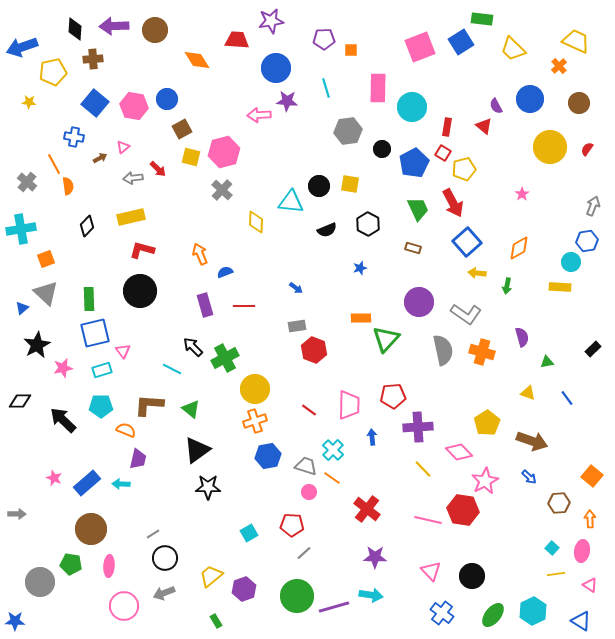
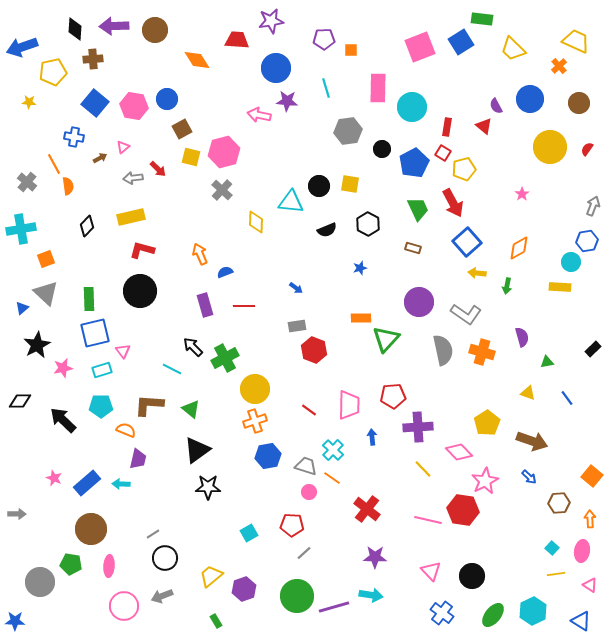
pink arrow at (259, 115): rotated 15 degrees clockwise
gray arrow at (164, 593): moved 2 px left, 3 px down
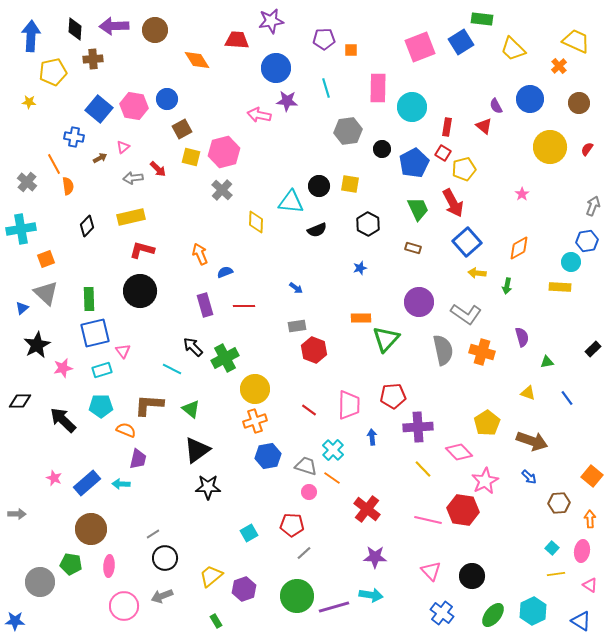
blue arrow at (22, 47): moved 9 px right, 11 px up; rotated 112 degrees clockwise
blue square at (95, 103): moved 4 px right, 6 px down
black semicircle at (327, 230): moved 10 px left
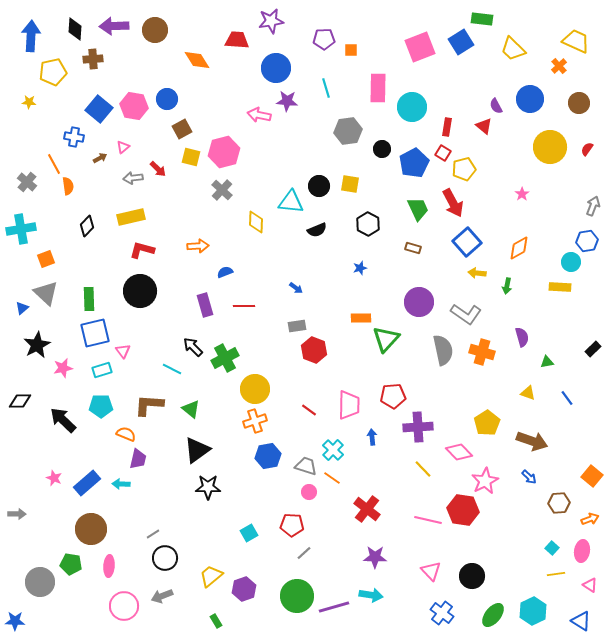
orange arrow at (200, 254): moved 2 px left, 8 px up; rotated 110 degrees clockwise
orange semicircle at (126, 430): moved 4 px down
orange arrow at (590, 519): rotated 72 degrees clockwise
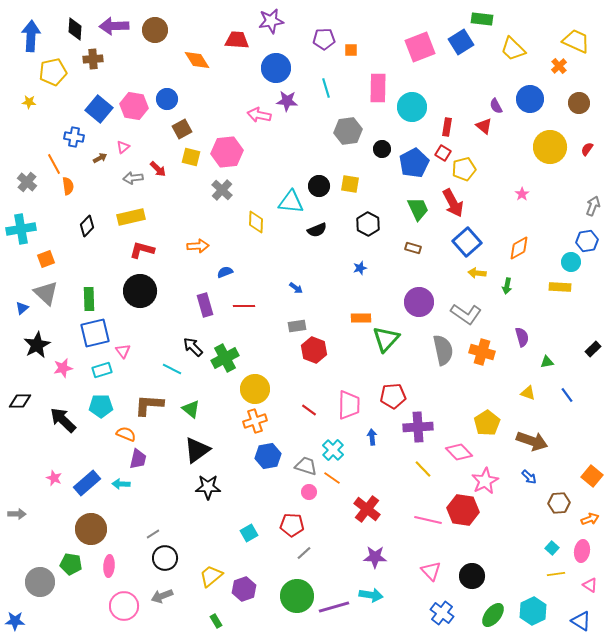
pink hexagon at (224, 152): moved 3 px right; rotated 8 degrees clockwise
blue line at (567, 398): moved 3 px up
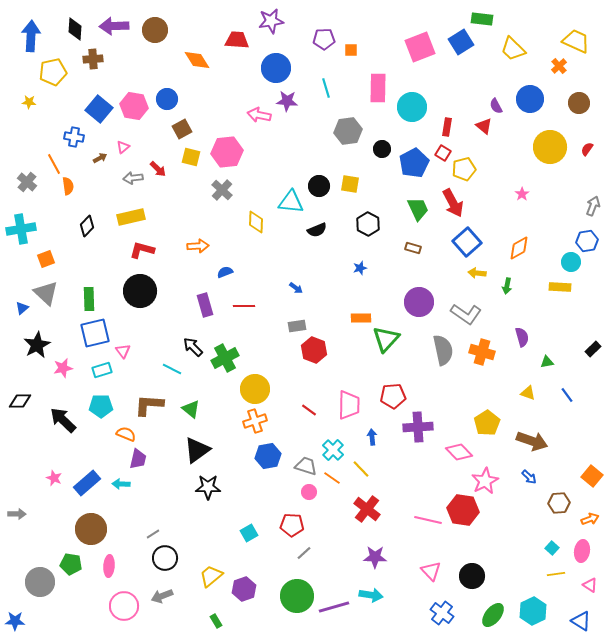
yellow line at (423, 469): moved 62 px left
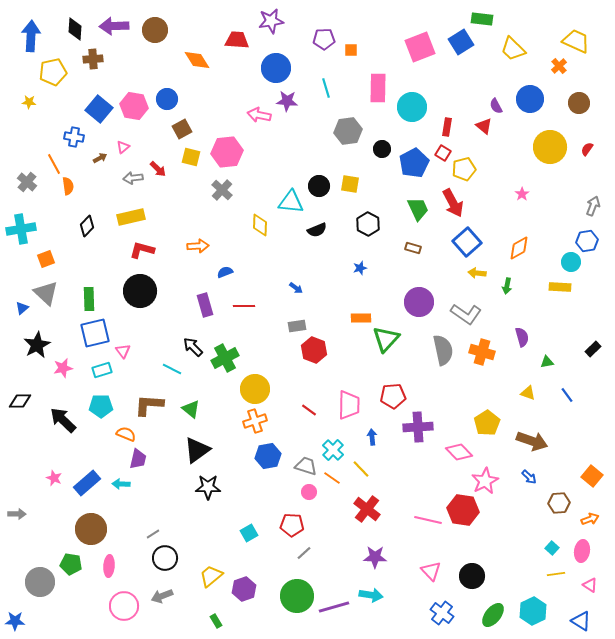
yellow diamond at (256, 222): moved 4 px right, 3 px down
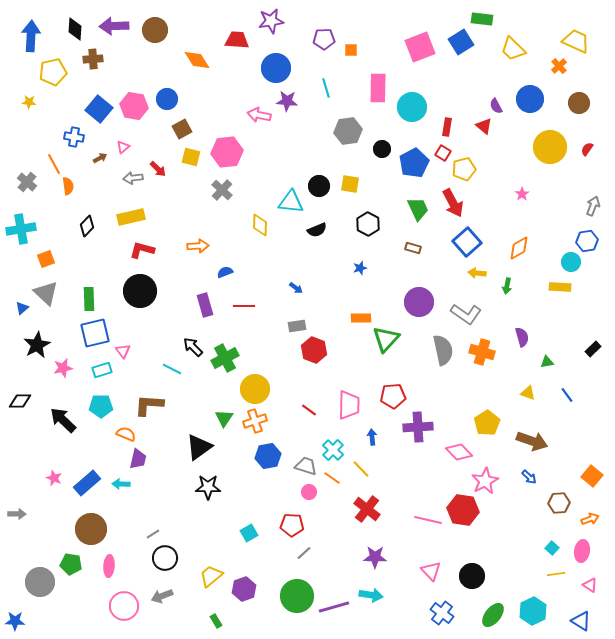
green triangle at (191, 409): moved 33 px right, 9 px down; rotated 24 degrees clockwise
black triangle at (197, 450): moved 2 px right, 3 px up
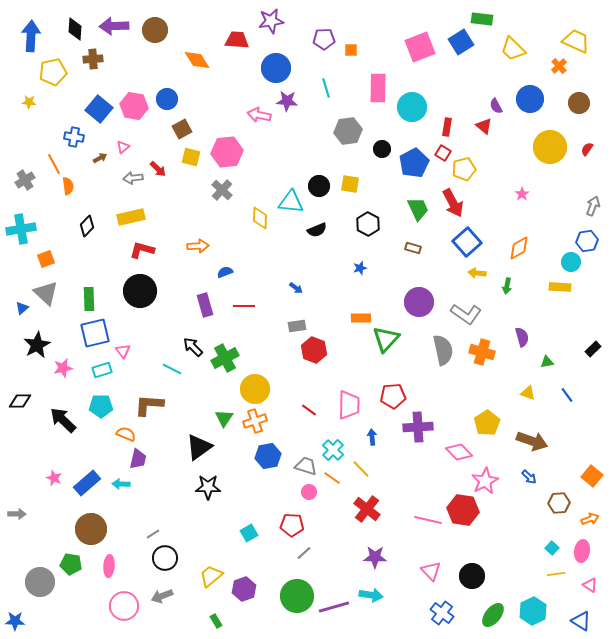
gray cross at (27, 182): moved 2 px left, 2 px up; rotated 18 degrees clockwise
yellow diamond at (260, 225): moved 7 px up
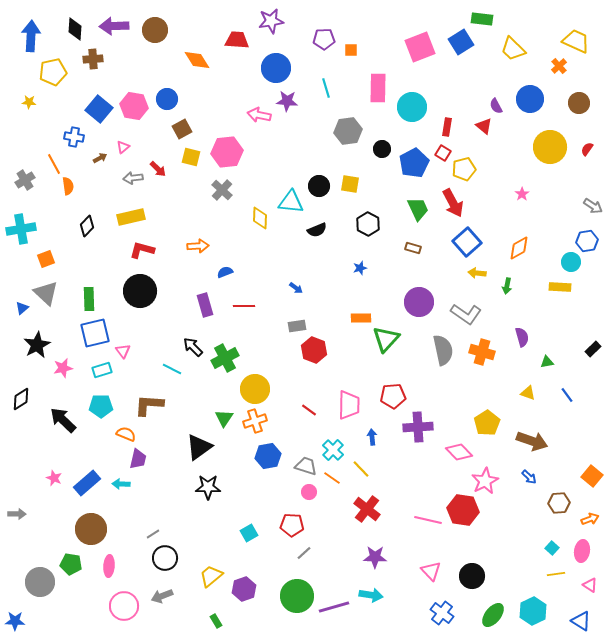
gray arrow at (593, 206): rotated 102 degrees clockwise
black diamond at (20, 401): moved 1 px right, 2 px up; rotated 30 degrees counterclockwise
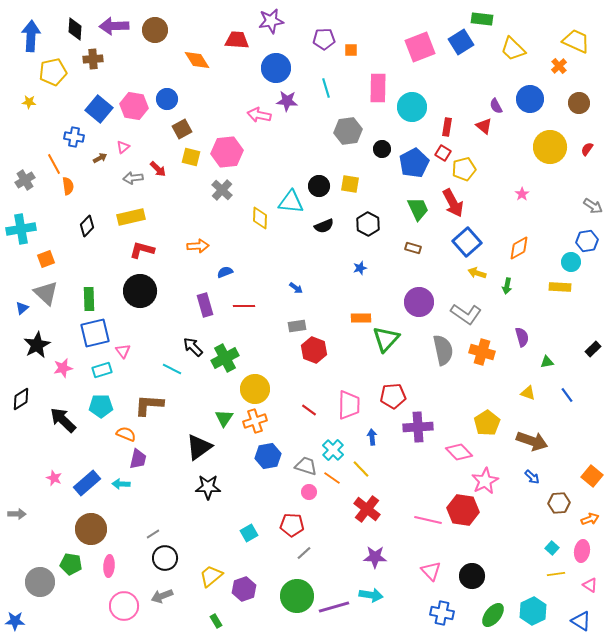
black semicircle at (317, 230): moved 7 px right, 4 px up
yellow arrow at (477, 273): rotated 12 degrees clockwise
blue arrow at (529, 477): moved 3 px right
blue cross at (442, 613): rotated 25 degrees counterclockwise
